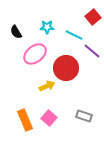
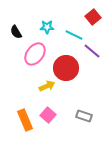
pink ellipse: rotated 15 degrees counterclockwise
pink square: moved 1 px left, 3 px up
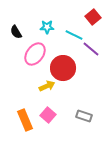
purple line: moved 1 px left, 2 px up
red circle: moved 3 px left
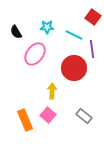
red square: rotated 14 degrees counterclockwise
purple line: moved 1 px right; rotated 42 degrees clockwise
red circle: moved 11 px right
yellow arrow: moved 5 px right, 5 px down; rotated 63 degrees counterclockwise
gray rectangle: rotated 21 degrees clockwise
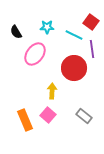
red square: moved 2 px left, 5 px down
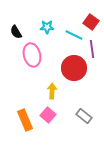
pink ellipse: moved 3 px left, 1 px down; rotated 50 degrees counterclockwise
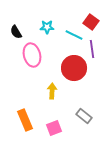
pink square: moved 6 px right, 13 px down; rotated 28 degrees clockwise
